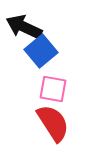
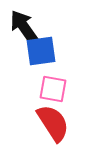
black arrow: rotated 30 degrees clockwise
blue square: rotated 32 degrees clockwise
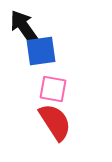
red semicircle: moved 2 px right, 1 px up
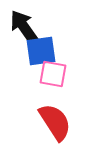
pink square: moved 15 px up
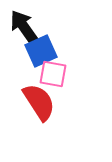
blue square: rotated 16 degrees counterclockwise
red semicircle: moved 16 px left, 20 px up
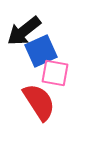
black arrow: moved 4 px down; rotated 93 degrees counterclockwise
pink square: moved 2 px right, 1 px up
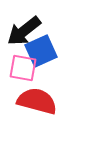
pink square: moved 32 px left, 5 px up
red semicircle: moved 2 px left, 1 px up; rotated 42 degrees counterclockwise
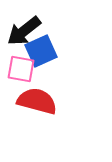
pink square: moved 2 px left, 1 px down
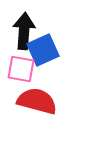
black arrow: rotated 132 degrees clockwise
blue square: moved 2 px right, 1 px up
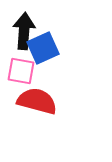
blue square: moved 2 px up
pink square: moved 2 px down
